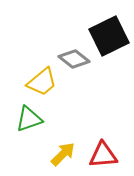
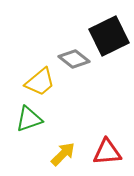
yellow trapezoid: moved 2 px left
red triangle: moved 4 px right, 3 px up
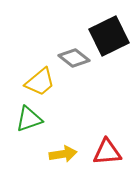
gray diamond: moved 1 px up
yellow arrow: rotated 36 degrees clockwise
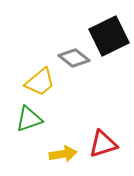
red triangle: moved 4 px left, 8 px up; rotated 12 degrees counterclockwise
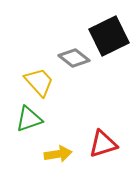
yellow trapezoid: moved 1 px left; rotated 92 degrees counterclockwise
yellow arrow: moved 5 px left
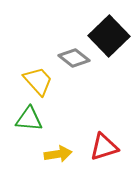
black square: rotated 18 degrees counterclockwise
yellow trapezoid: moved 1 px left, 1 px up
green triangle: rotated 24 degrees clockwise
red triangle: moved 1 px right, 3 px down
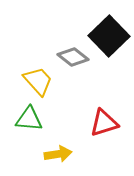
gray diamond: moved 1 px left, 1 px up
red triangle: moved 24 px up
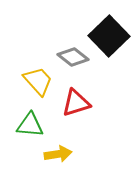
green triangle: moved 1 px right, 6 px down
red triangle: moved 28 px left, 20 px up
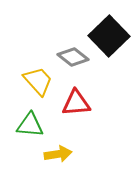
red triangle: rotated 12 degrees clockwise
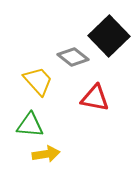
red triangle: moved 19 px right, 5 px up; rotated 16 degrees clockwise
yellow arrow: moved 12 px left
